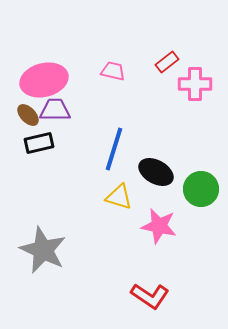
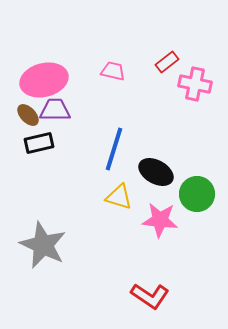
pink cross: rotated 12 degrees clockwise
green circle: moved 4 px left, 5 px down
pink star: moved 1 px right, 6 px up; rotated 6 degrees counterclockwise
gray star: moved 5 px up
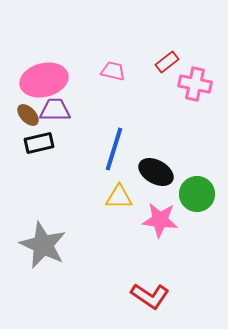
yellow triangle: rotated 16 degrees counterclockwise
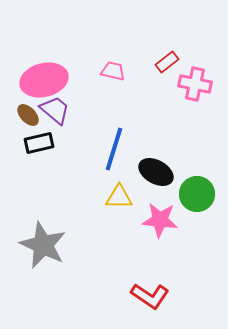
purple trapezoid: rotated 40 degrees clockwise
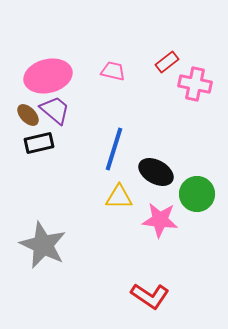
pink ellipse: moved 4 px right, 4 px up
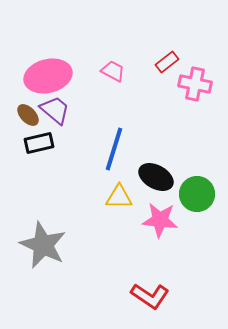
pink trapezoid: rotated 15 degrees clockwise
black ellipse: moved 5 px down
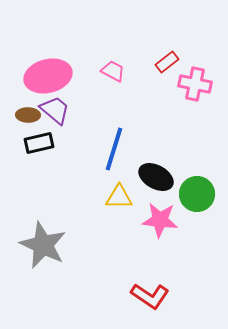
brown ellipse: rotated 45 degrees counterclockwise
